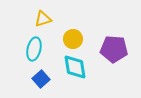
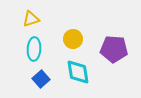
yellow triangle: moved 12 px left
cyan ellipse: rotated 10 degrees counterclockwise
cyan diamond: moved 3 px right, 5 px down
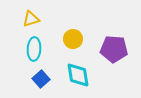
cyan diamond: moved 3 px down
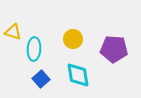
yellow triangle: moved 18 px left, 13 px down; rotated 36 degrees clockwise
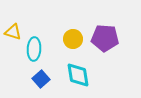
purple pentagon: moved 9 px left, 11 px up
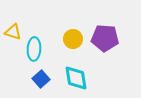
cyan diamond: moved 2 px left, 3 px down
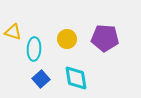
yellow circle: moved 6 px left
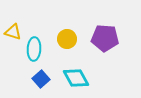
cyan diamond: rotated 20 degrees counterclockwise
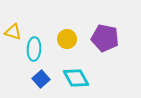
purple pentagon: rotated 8 degrees clockwise
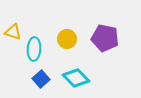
cyan diamond: rotated 16 degrees counterclockwise
